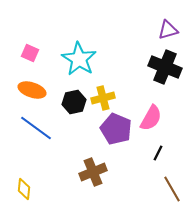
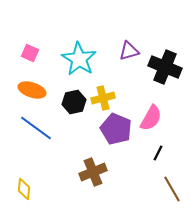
purple triangle: moved 39 px left, 21 px down
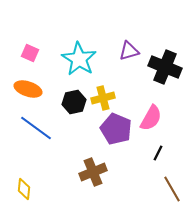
orange ellipse: moved 4 px left, 1 px up
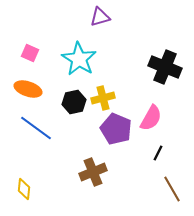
purple triangle: moved 29 px left, 34 px up
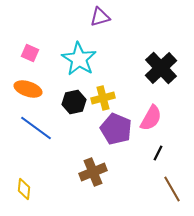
black cross: moved 4 px left, 1 px down; rotated 24 degrees clockwise
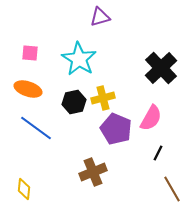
pink square: rotated 18 degrees counterclockwise
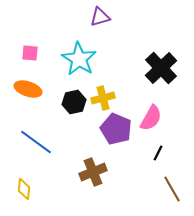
blue line: moved 14 px down
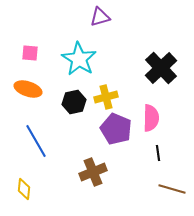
yellow cross: moved 3 px right, 1 px up
pink semicircle: rotated 28 degrees counterclockwise
blue line: moved 1 px up; rotated 24 degrees clockwise
black line: rotated 35 degrees counterclockwise
brown line: rotated 44 degrees counterclockwise
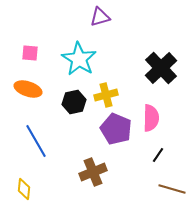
yellow cross: moved 2 px up
black line: moved 2 px down; rotated 42 degrees clockwise
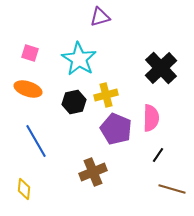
pink square: rotated 12 degrees clockwise
